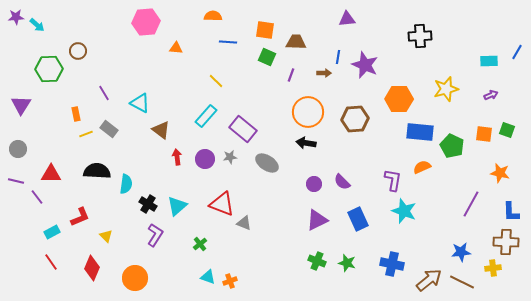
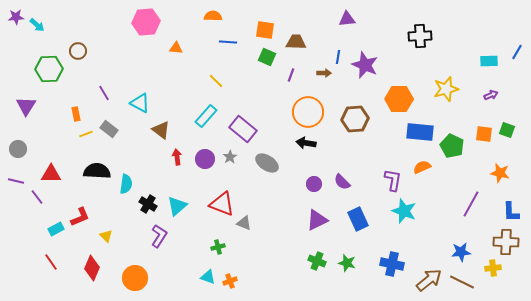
purple triangle at (21, 105): moved 5 px right, 1 px down
gray star at (230, 157): rotated 24 degrees counterclockwise
cyan rectangle at (52, 232): moved 4 px right, 3 px up
purple L-shape at (155, 235): moved 4 px right, 1 px down
green cross at (200, 244): moved 18 px right, 3 px down; rotated 24 degrees clockwise
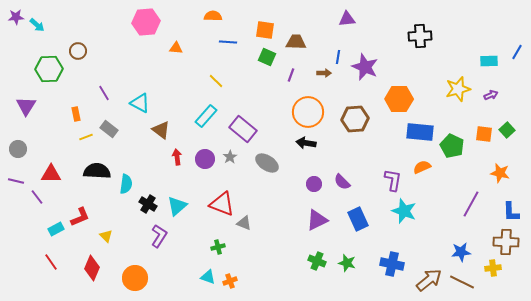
purple star at (365, 65): moved 2 px down
yellow star at (446, 89): moved 12 px right
green square at (507, 130): rotated 28 degrees clockwise
yellow line at (86, 134): moved 3 px down
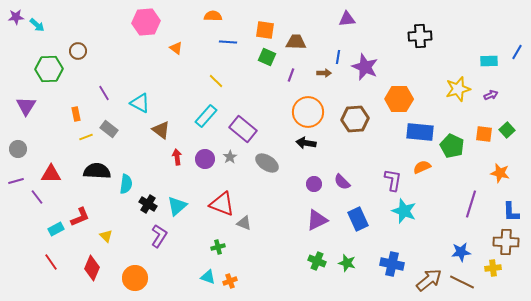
orange triangle at (176, 48): rotated 32 degrees clockwise
purple line at (16, 181): rotated 28 degrees counterclockwise
purple line at (471, 204): rotated 12 degrees counterclockwise
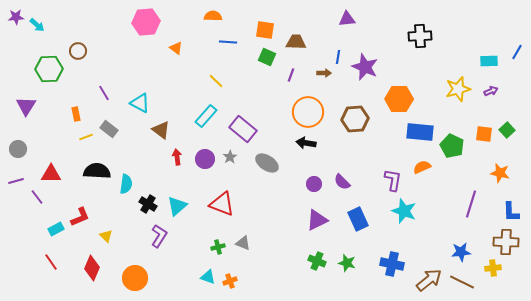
purple arrow at (491, 95): moved 4 px up
gray triangle at (244, 223): moved 1 px left, 20 px down
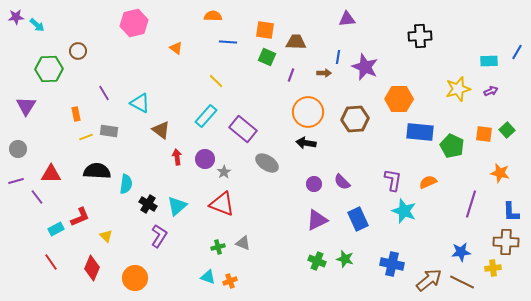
pink hexagon at (146, 22): moved 12 px left, 1 px down; rotated 8 degrees counterclockwise
gray rectangle at (109, 129): moved 2 px down; rotated 30 degrees counterclockwise
gray star at (230, 157): moved 6 px left, 15 px down
orange semicircle at (422, 167): moved 6 px right, 15 px down
green star at (347, 263): moved 2 px left, 4 px up
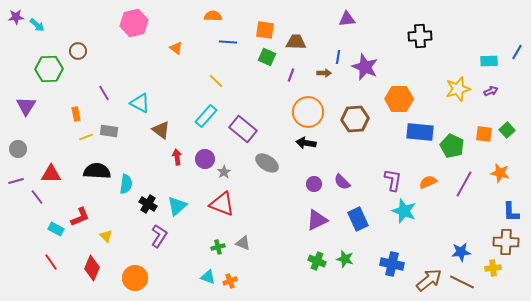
purple line at (471, 204): moved 7 px left, 20 px up; rotated 12 degrees clockwise
cyan rectangle at (56, 229): rotated 56 degrees clockwise
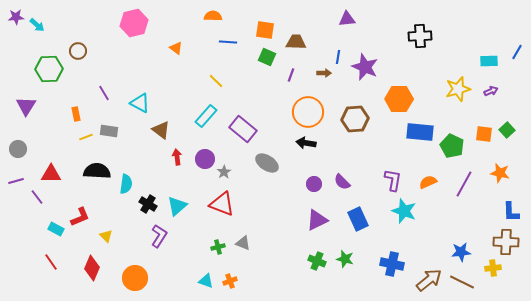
cyan triangle at (208, 277): moved 2 px left, 4 px down
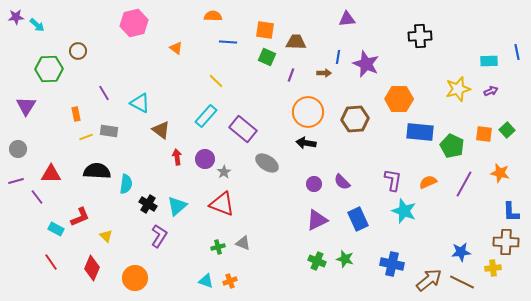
blue line at (517, 52): rotated 42 degrees counterclockwise
purple star at (365, 67): moved 1 px right, 3 px up
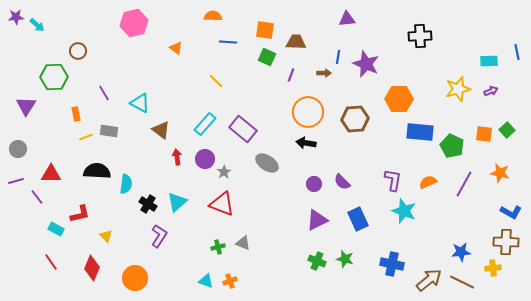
green hexagon at (49, 69): moved 5 px right, 8 px down
cyan rectangle at (206, 116): moved 1 px left, 8 px down
cyan triangle at (177, 206): moved 4 px up
blue L-shape at (511, 212): rotated 60 degrees counterclockwise
red L-shape at (80, 217): moved 3 px up; rotated 10 degrees clockwise
